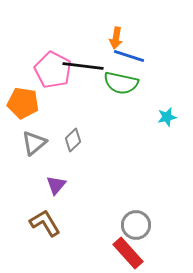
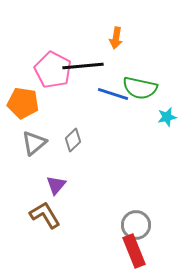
blue line: moved 16 px left, 38 px down
black line: rotated 12 degrees counterclockwise
green semicircle: moved 19 px right, 5 px down
brown L-shape: moved 8 px up
red rectangle: moved 6 px right, 2 px up; rotated 20 degrees clockwise
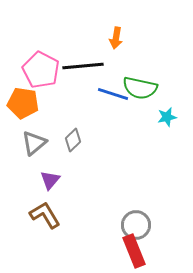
pink pentagon: moved 12 px left
purple triangle: moved 6 px left, 5 px up
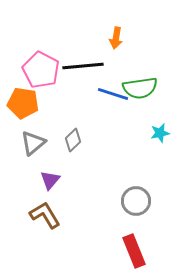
green semicircle: rotated 20 degrees counterclockwise
cyan star: moved 7 px left, 16 px down
gray triangle: moved 1 px left
gray circle: moved 24 px up
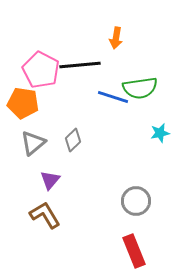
black line: moved 3 px left, 1 px up
blue line: moved 3 px down
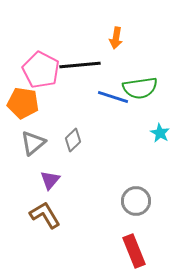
cyan star: rotated 30 degrees counterclockwise
